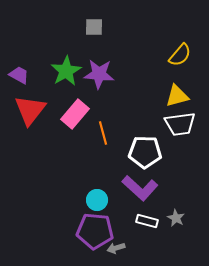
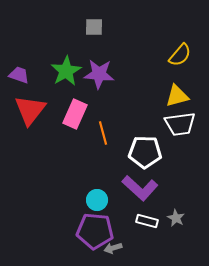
purple trapezoid: rotated 10 degrees counterclockwise
pink rectangle: rotated 16 degrees counterclockwise
gray arrow: moved 3 px left
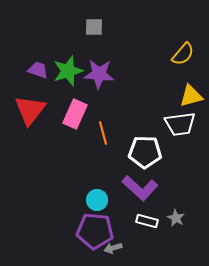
yellow semicircle: moved 3 px right, 1 px up
green star: moved 2 px right; rotated 12 degrees clockwise
purple trapezoid: moved 19 px right, 5 px up
yellow triangle: moved 14 px right
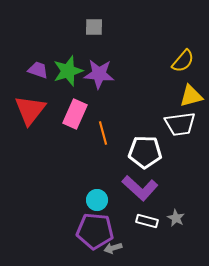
yellow semicircle: moved 7 px down
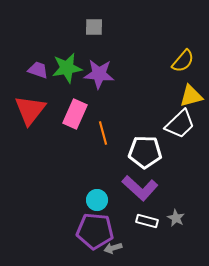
green star: moved 1 px left, 3 px up; rotated 8 degrees clockwise
white trapezoid: rotated 36 degrees counterclockwise
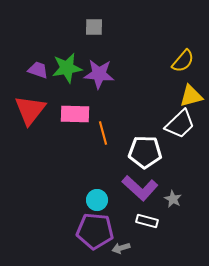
pink rectangle: rotated 68 degrees clockwise
gray star: moved 3 px left, 19 px up
gray arrow: moved 8 px right
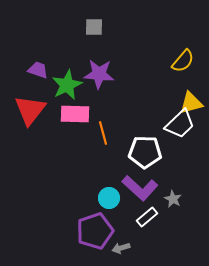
green star: moved 17 px down; rotated 16 degrees counterclockwise
yellow triangle: moved 7 px down
cyan circle: moved 12 px right, 2 px up
white rectangle: moved 4 px up; rotated 55 degrees counterclockwise
purple pentagon: rotated 24 degrees counterclockwise
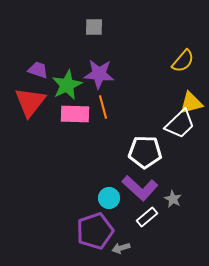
red triangle: moved 8 px up
orange line: moved 26 px up
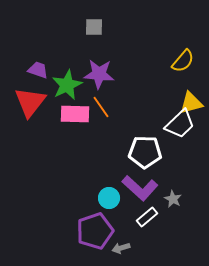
orange line: moved 2 px left; rotated 20 degrees counterclockwise
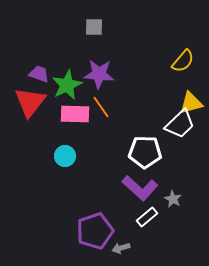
purple trapezoid: moved 1 px right, 4 px down
cyan circle: moved 44 px left, 42 px up
